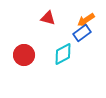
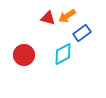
orange arrow: moved 19 px left, 4 px up
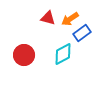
orange arrow: moved 3 px right, 3 px down
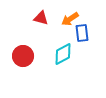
red triangle: moved 7 px left
blue rectangle: rotated 60 degrees counterclockwise
red circle: moved 1 px left, 1 px down
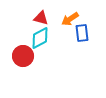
cyan diamond: moved 23 px left, 16 px up
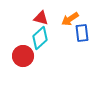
cyan diamond: rotated 15 degrees counterclockwise
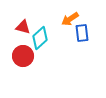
red triangle: moved 18 px left, 9 px down
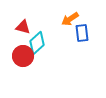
cyan diamond: moved 3 px left, 5 px down
